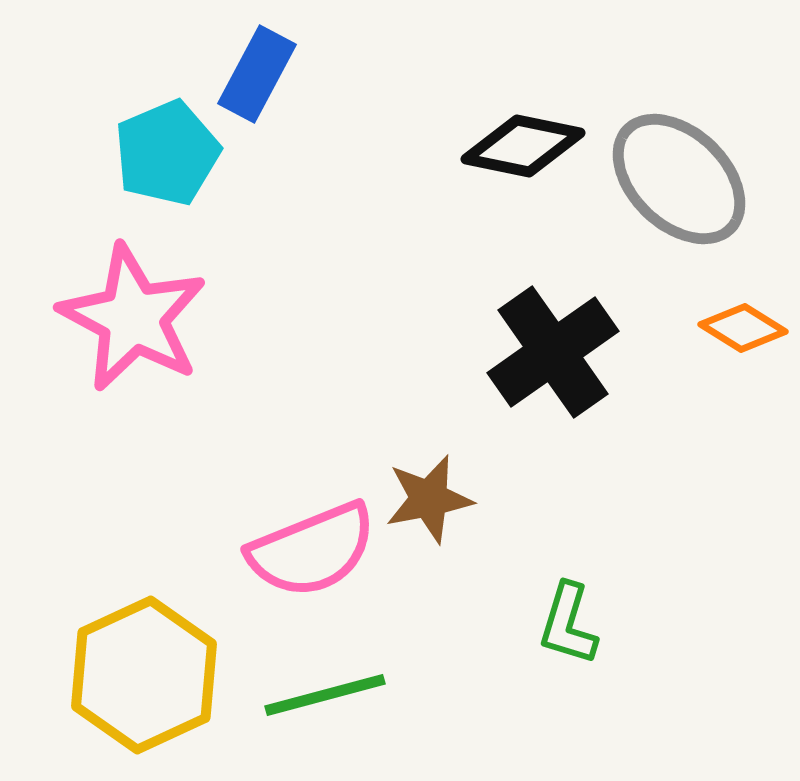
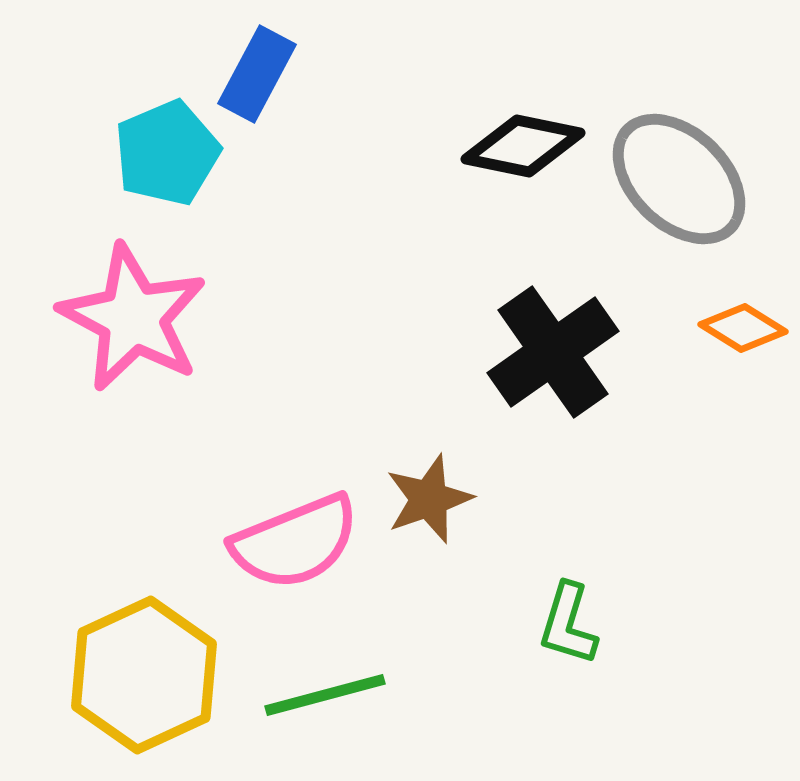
brown star: rotated 8 degrees counterclockwise
pink semicircle: moved 17 px left, 8 px up
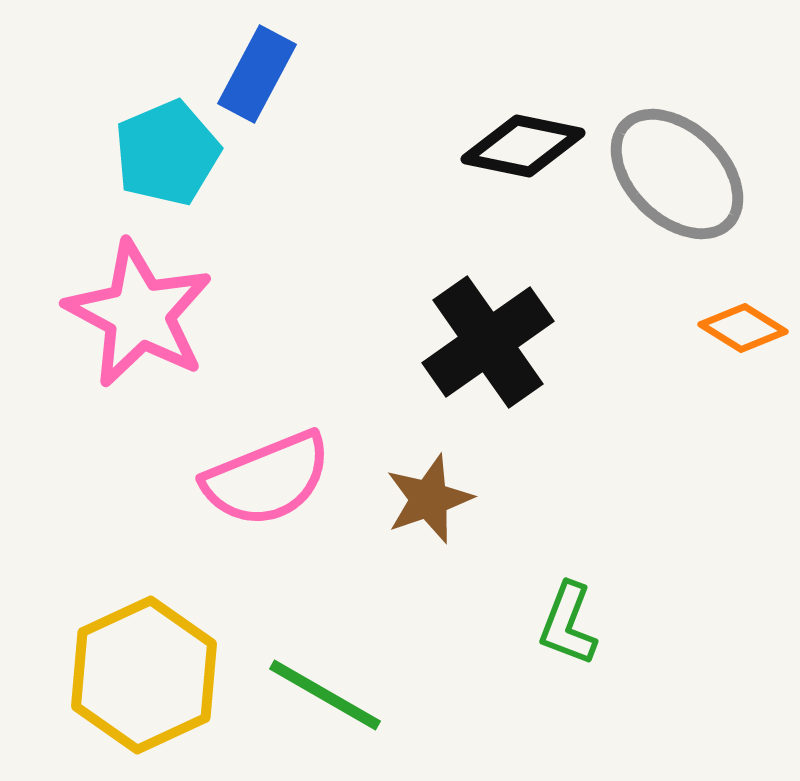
gray ellipse: moved 2 px left, 5 px up
pink star: moved 6 px right, 4 px up
black cross: moved 65 px left, 10 px up
pink semicircle: moved 28 px left, 63 px up
green L-shape: rotated 4 degrees clockwise
green line: rotated 45 degrees clockwise
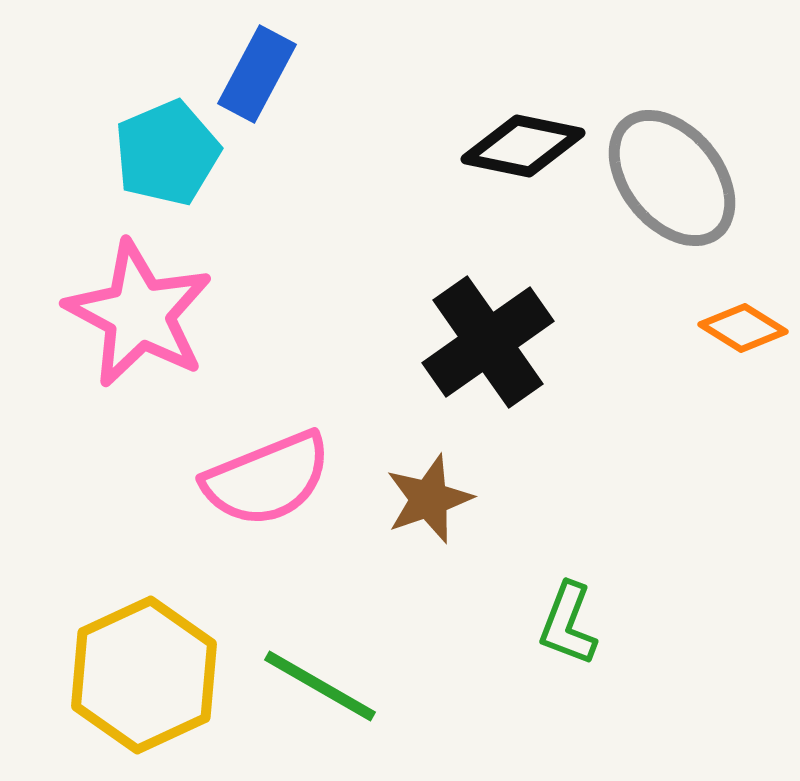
gray ellipse: moved 5 px left, 4 px down; rotated 7 degrees clockwise
green line: moved 5 px left, 9 px up
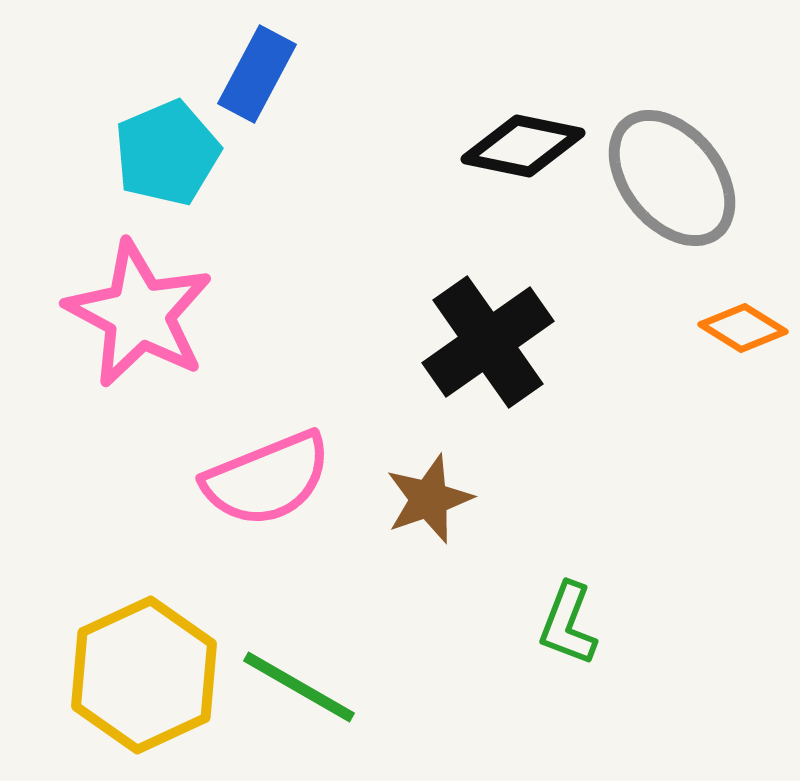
green line: moved 21 px left, 1 px down
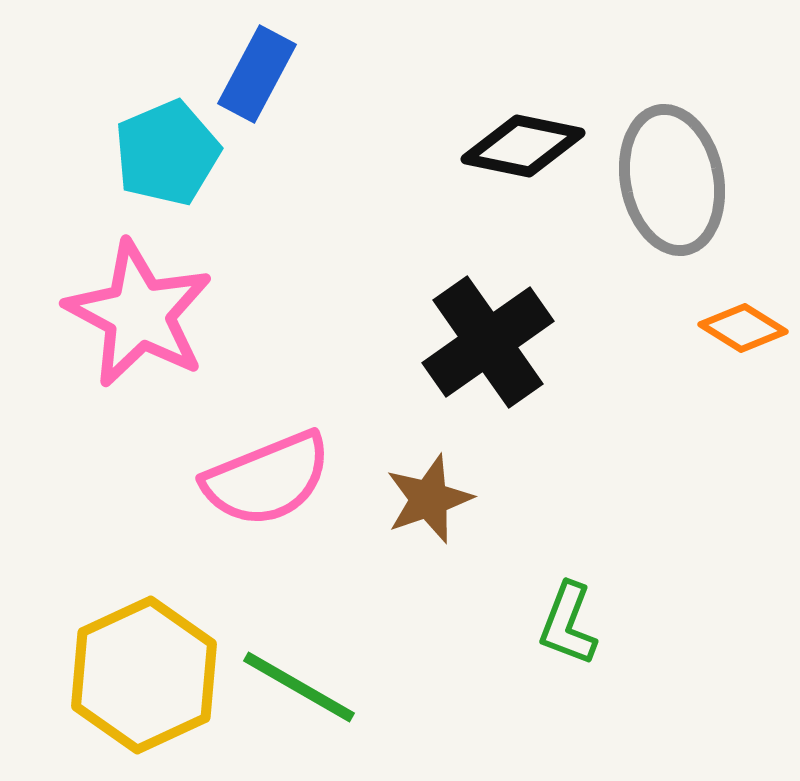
gray ellipse: moved 2 px down; rotated 28 degrees clockwise
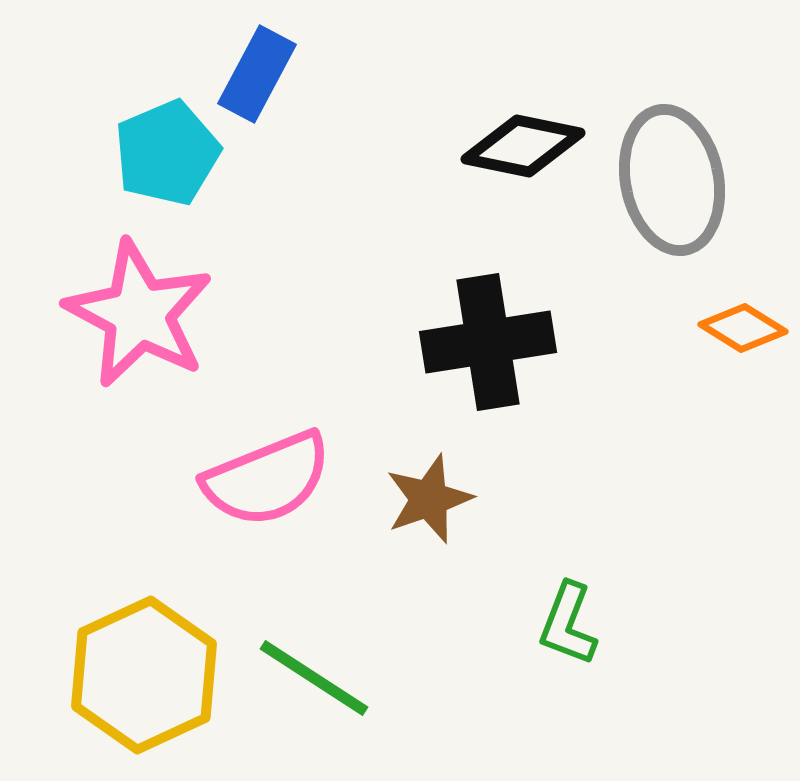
black cross: rotated 26 degrees clockwise
green line: moved 15 px right, 9 px up; rotated 3 degrees clockwise
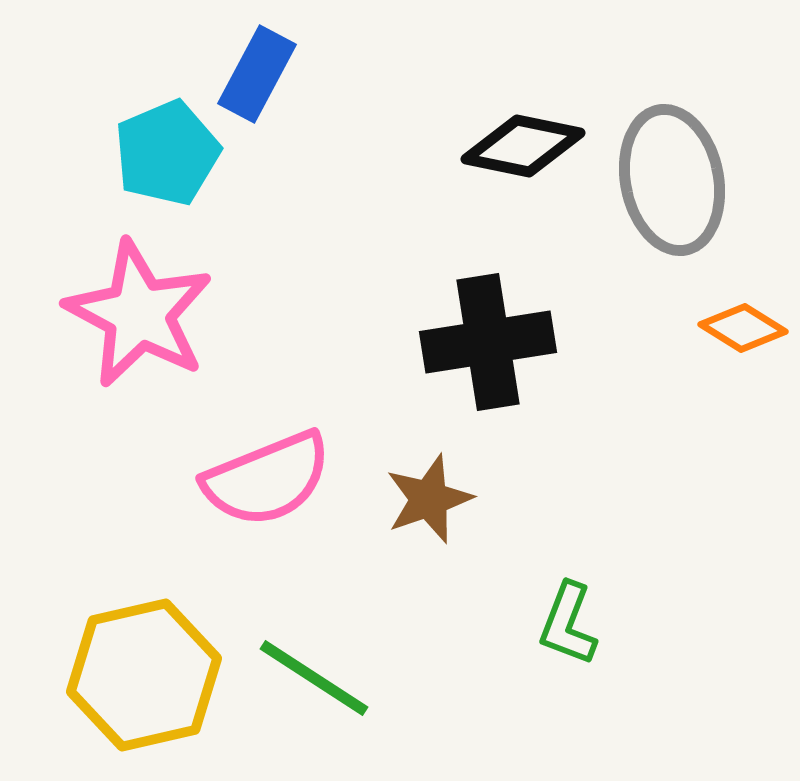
yellow hexagon: rotated 12 degrees clockwise
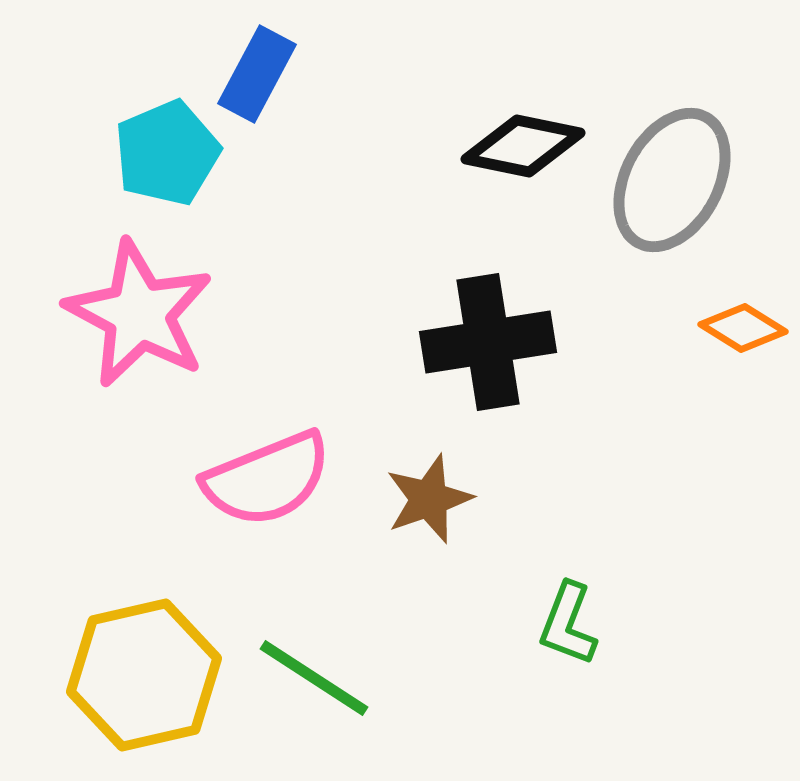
gray ellipse: rotated 39 degrees clockwise
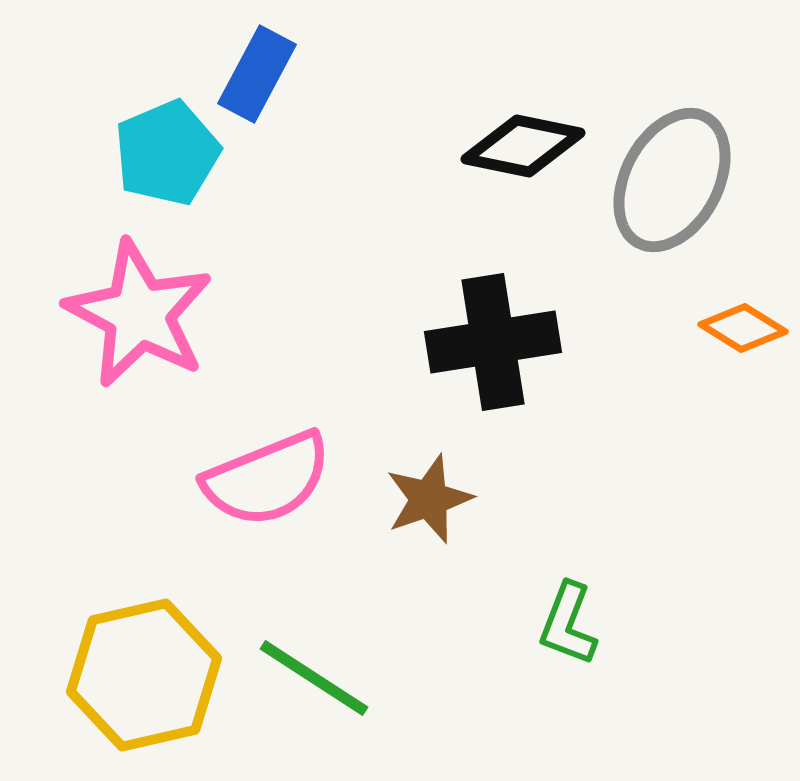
black cross: moved 5 px right
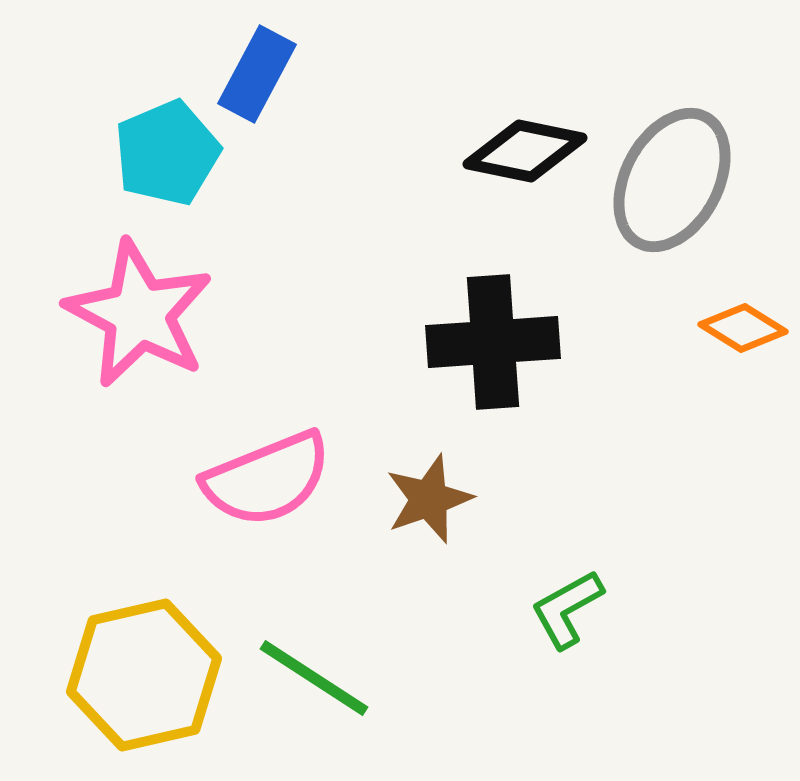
black diamond: moved 2 px right, 5 px down
black cross: rotated 5 degrees clockwise
green L-shape: moved 1 px left, 15 px up; rotated 40 degrees clockwise
